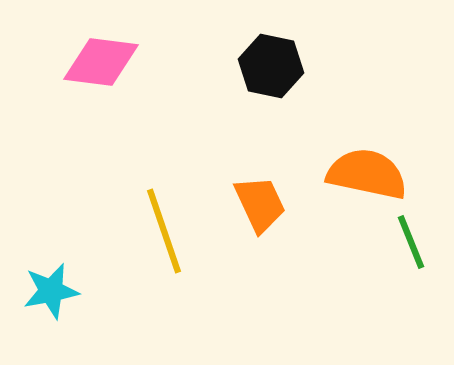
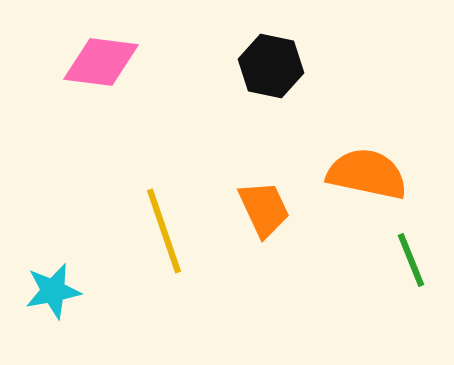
orange trapezoid: moved 4 px right, 5 px down
green line: moved 18 px down
cyan star: moved 2 px right
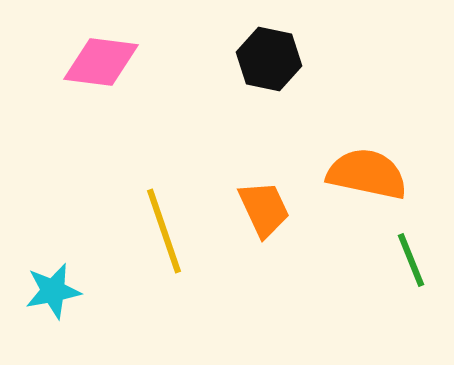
black hexagon: moved 2 px left, 7 px up
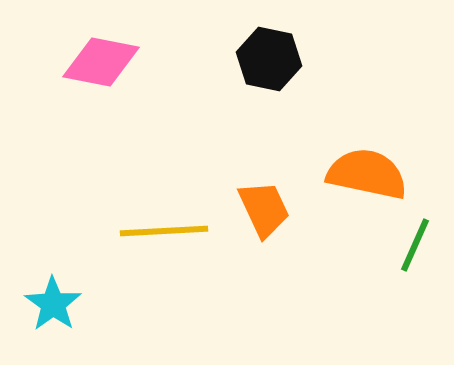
pink diamond: rotated 4 degrees clockwise
yellow line: rotated 74 degrees counterclockwise
green line: moved 4 px right, 15 px up; rotated 46 degrees clockwise
cyan star: moved 13 px down; rotated 26 degrees counterclockwise
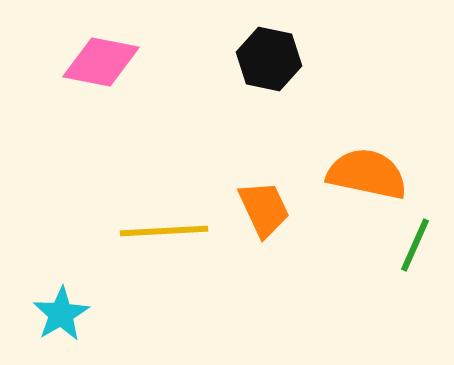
cyan star: moved 8 px right, 10 px down; rotated 6 degrees clockwise
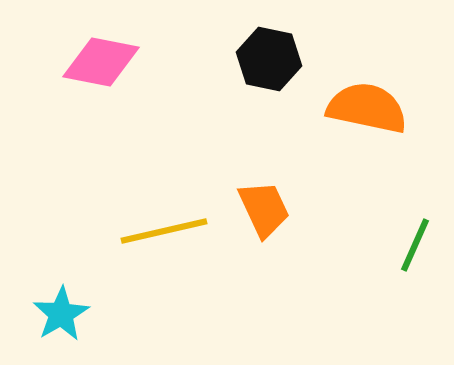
orange semicircle: moved 66 px up
yellow line: rotated 10 degrees counterclockwise
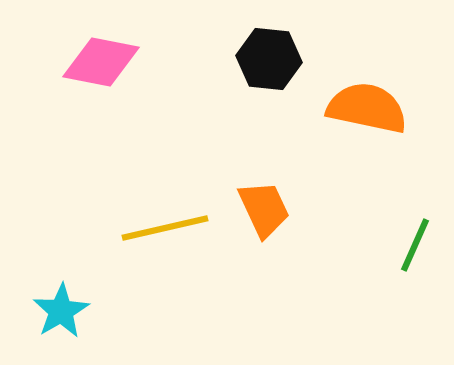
black hexagon: rotated 6 degrees counterclockwise
yellow line: moved 1 px right, 3 px up
cyan star: moved 3 px up
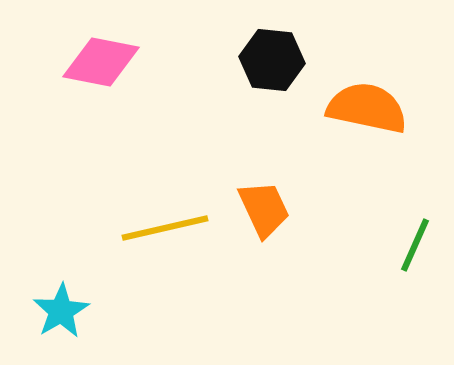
black hexagon: moved 3 px right, 1 px down
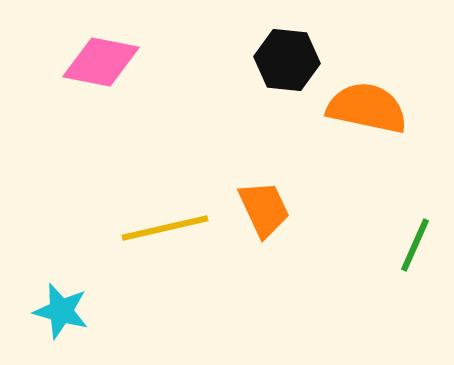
black hexagon: moved 15 px right
cyan star: rotated 26 degrees counterclockwise
